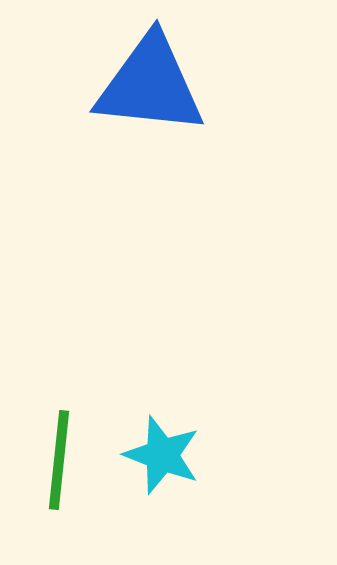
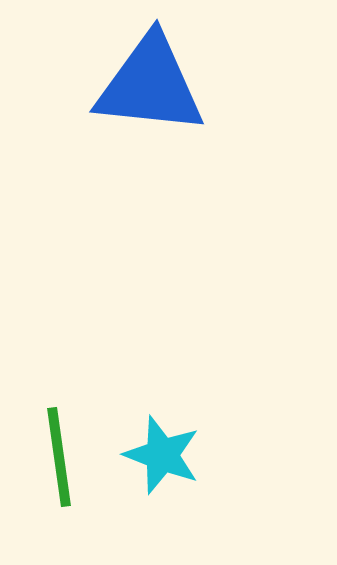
green line: moved 3 px up; rotated 14 degrees counterclockwise
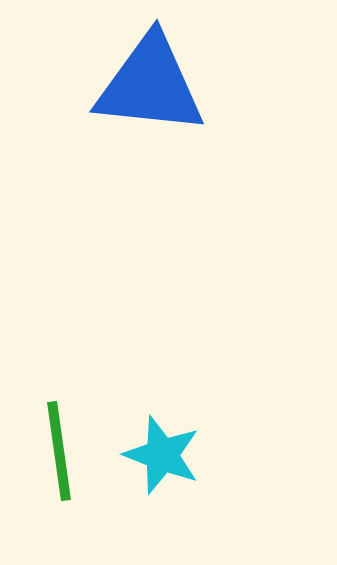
green line: moved 6 px up
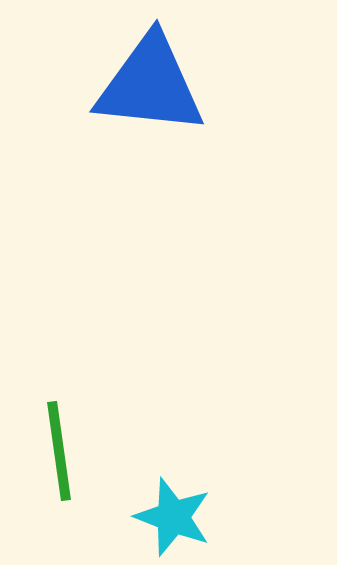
cyan star: moved 11 px right, 62 px down
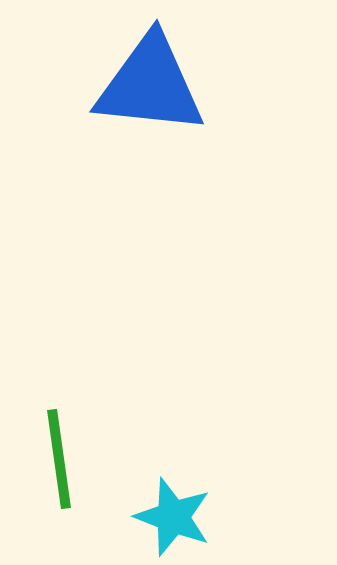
green line: moved 8 px down
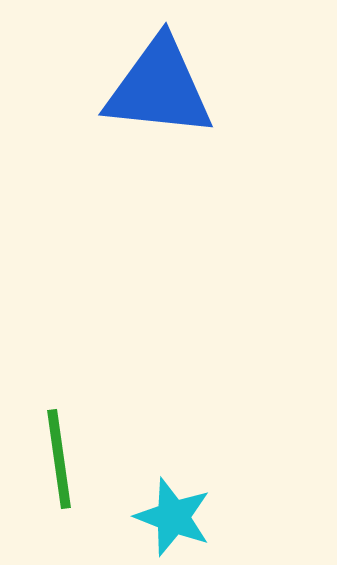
blue triangle: moved 9 px right, 3 px down
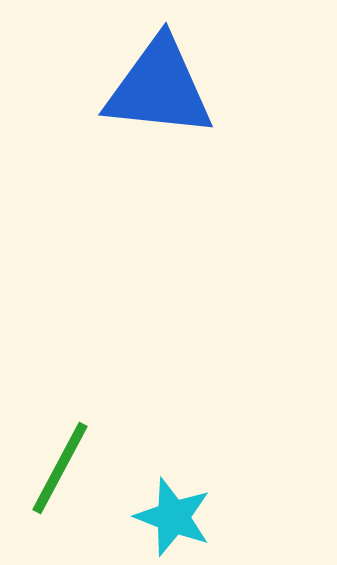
green line: moved 1 px right, 9 px down; rotated 36 degrees clockwise
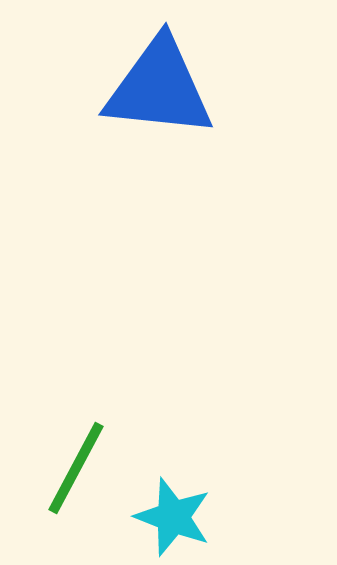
green line: moved 16 px right
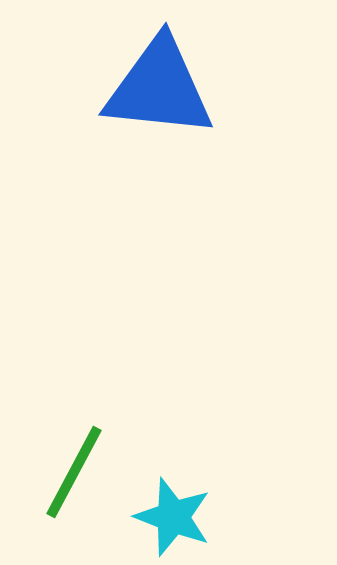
green line: moved 2 px left, 4 px down
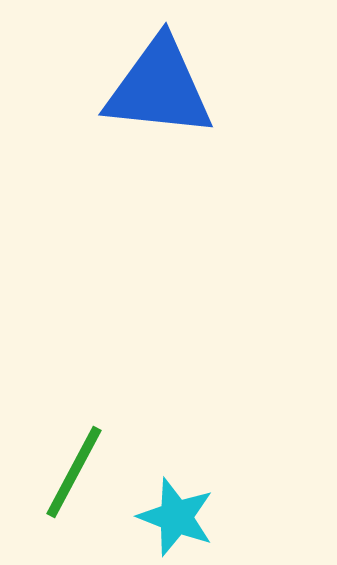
cyan star: moved 3 px right
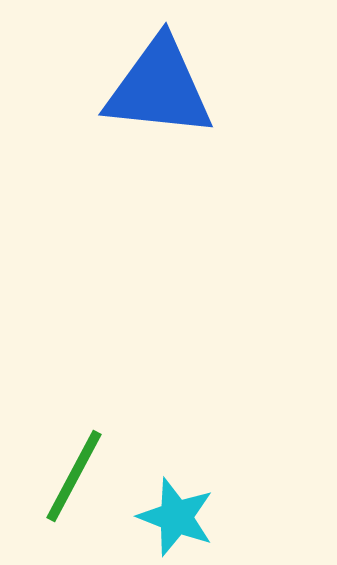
green line: moved 4 px down
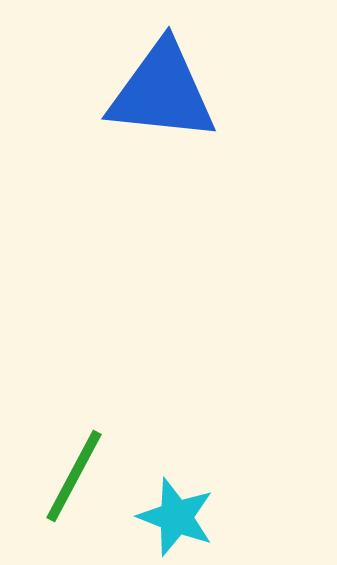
blue triangle: moved 3 px right, 4 px down
